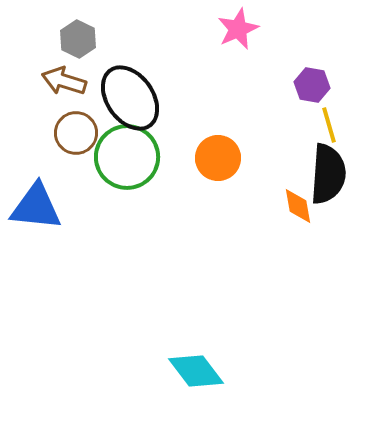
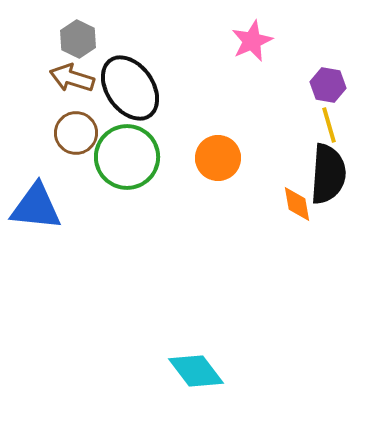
pink star: moved 14 px right, 12 px down
brown arrow: moved 8 px right, 3 px up
purple hexagon: moved 16 px right
black ellipse: moved 10 px up
orange diamond: moved 1 px left, 2 px up
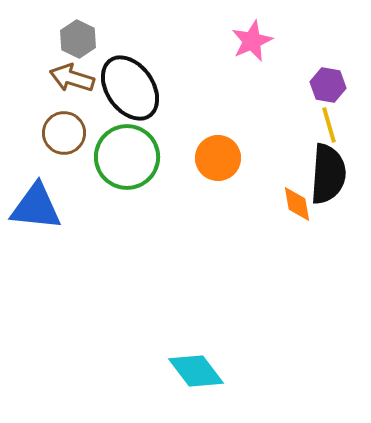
brown circle: moved 12 px left
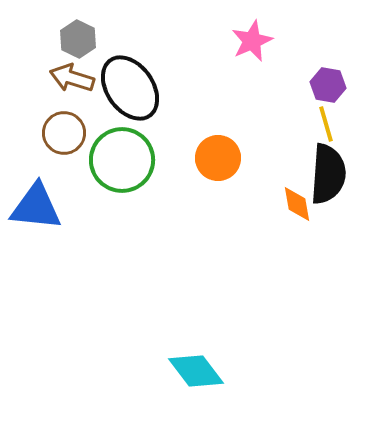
yellow line: moved 3 px left, 1 px up
green circle: moved 5 px left, 3 px down
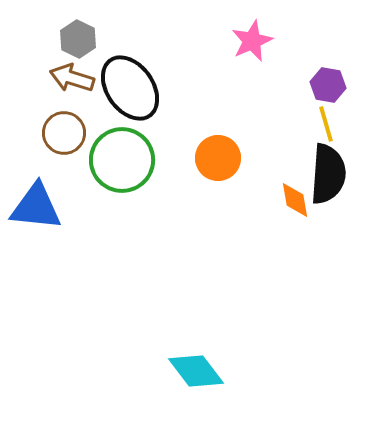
orange diamond: moved 2 px left, 4 px up
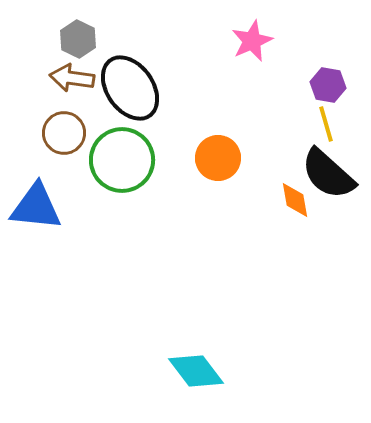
brown arrow: rotated 9 degrees counterclockwise
black semicircle: rotated 128 degrees clockwise
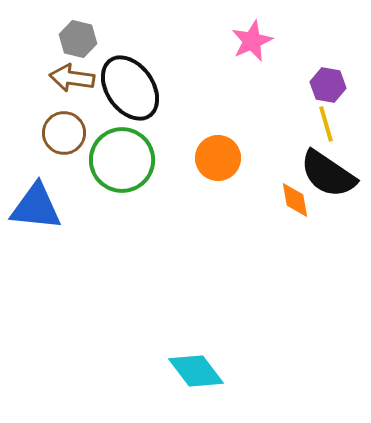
gray hexagon: rotated 12 degrees counterclockwise
black semicircle: rotated 8 degrees counterclockwise
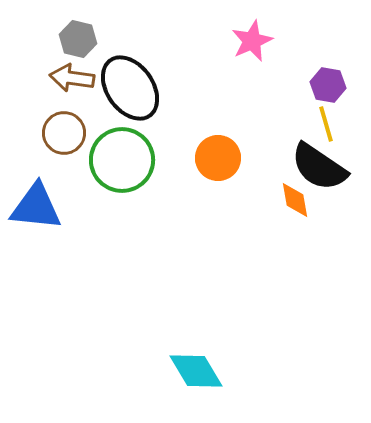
black semicircle: moved 9 px left, 7 px up
cyan diamond: rotated 6 degrees clockwise
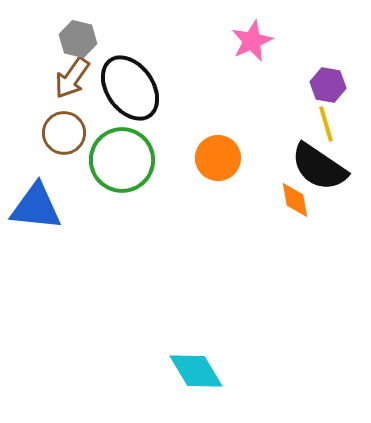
brown arrow: rotated 63 degrees counterclockwise
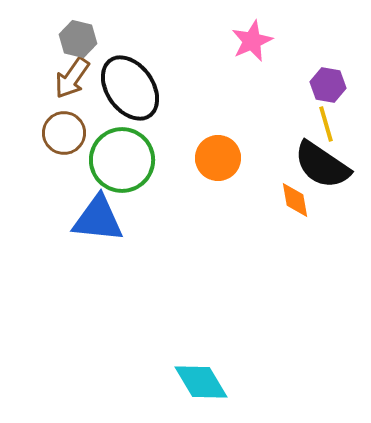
black semicircle: moved 3 px right, 2 px up
blue triangle: moved 62 px right, 12 px down
cyan diamond: moved 5 px right, 11 px down
